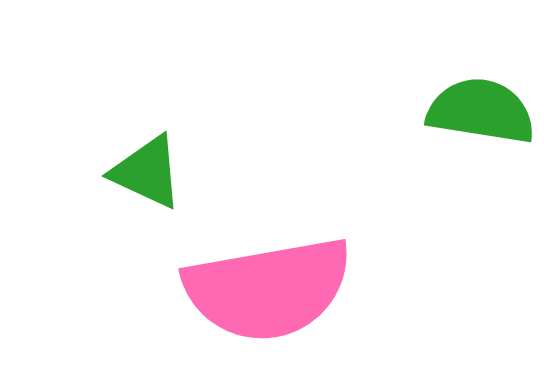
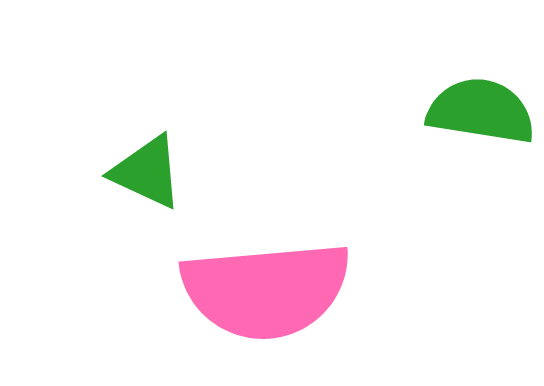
pink semicircle: moved 2 px left, 1 px down; rotated 5 degrees clockwise
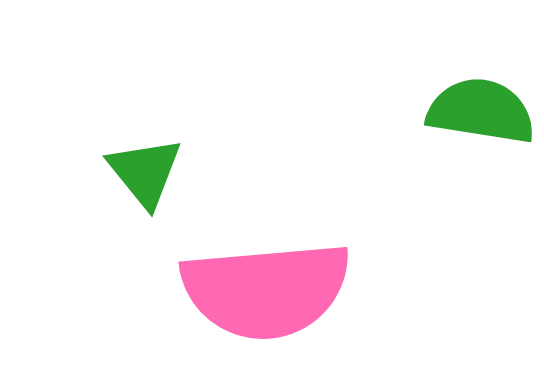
green triangle: moved 2 px left; rotated 26 degrees clockwise
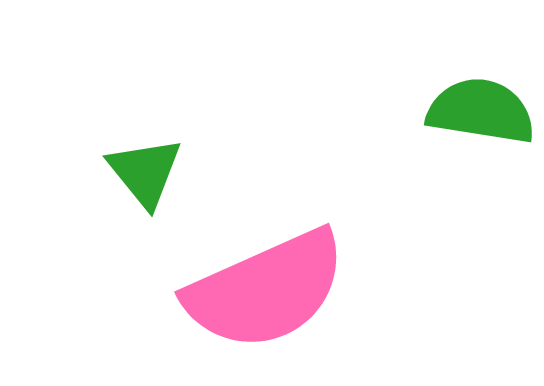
pink semicircle: rotated 19 degrees counterclockwise
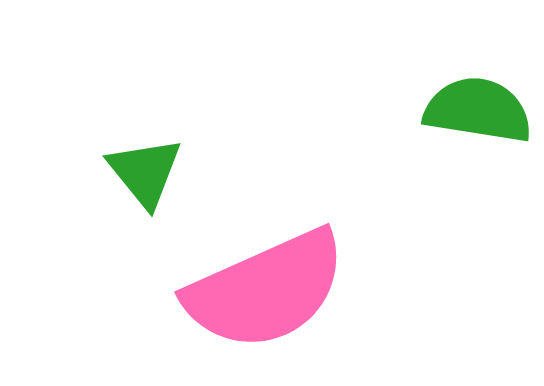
green semicircle: moved 3 px left, 1 px up
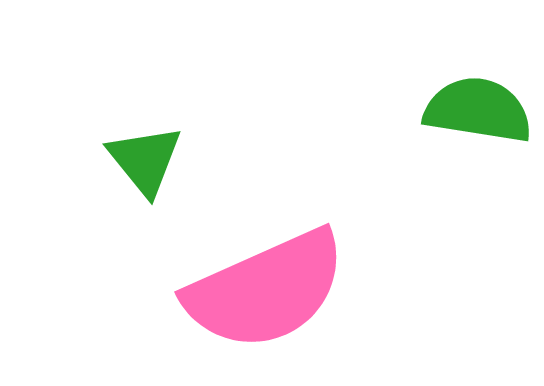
green triangle: moved 12 px up
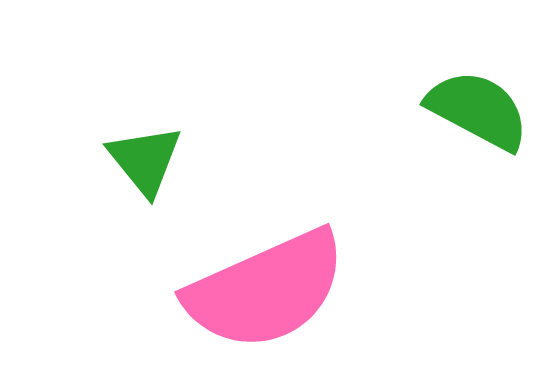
green semicircle: rotated 19 degrees clockwise
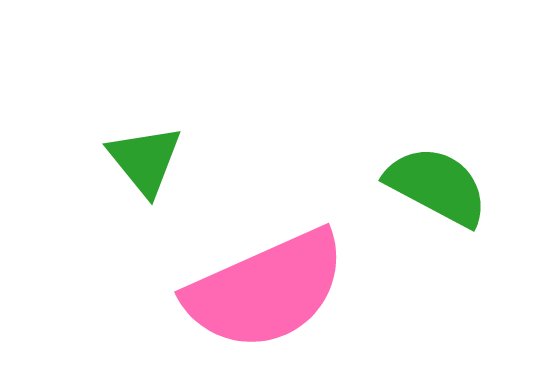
green semicircle: moved 41 px left, 76 px down
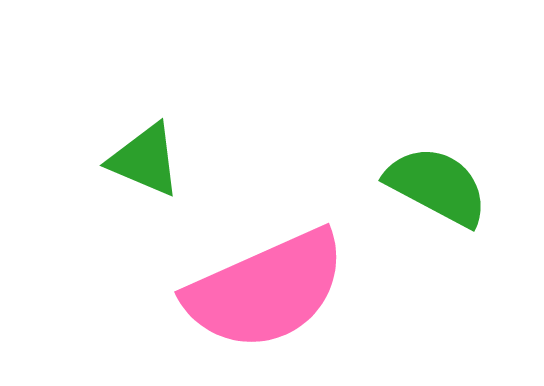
green triangle: rotated 28 degrees counterclockwise
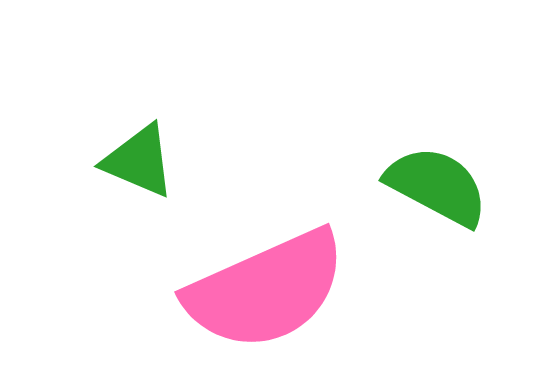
green triangle: moved 6 px left, 1 px down
